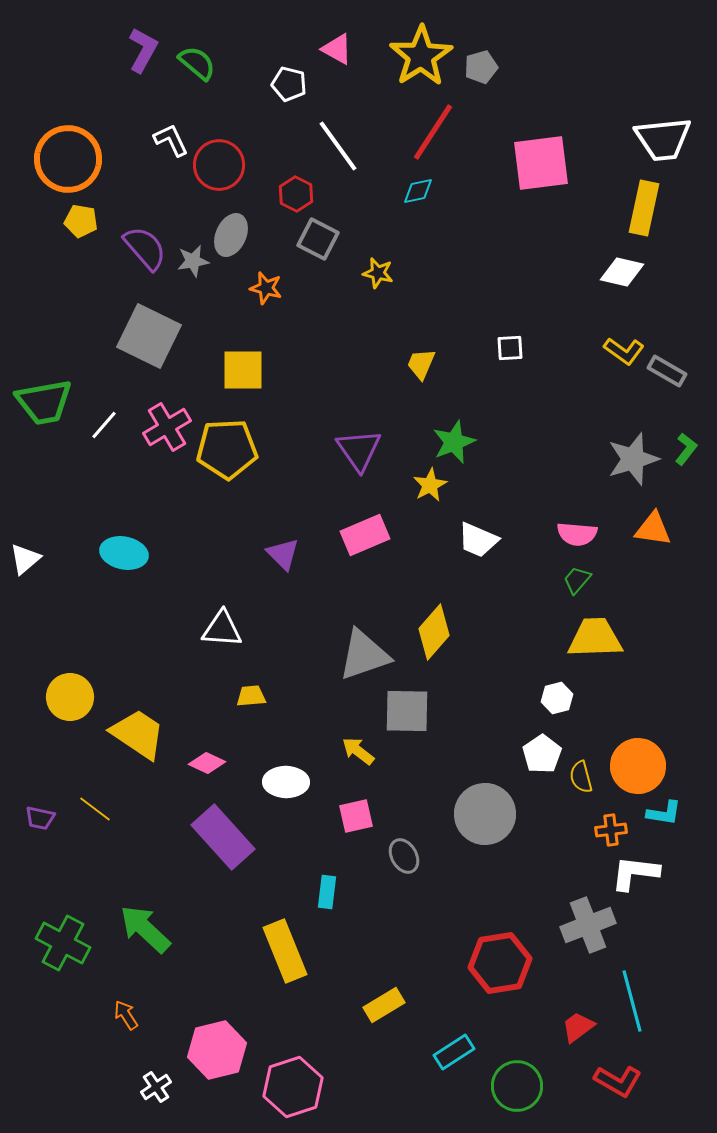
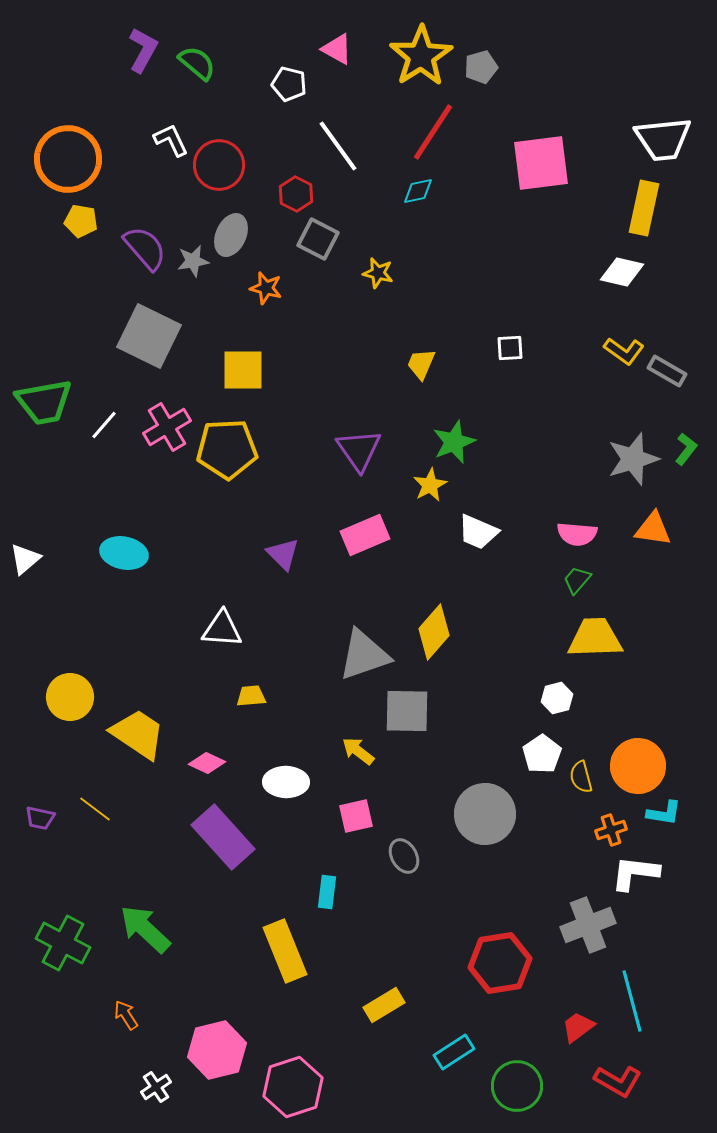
white trapezoid at (478, 540): moved 8 px up
orange cross at (611, 830): rotated 12 degrees counterclockwise
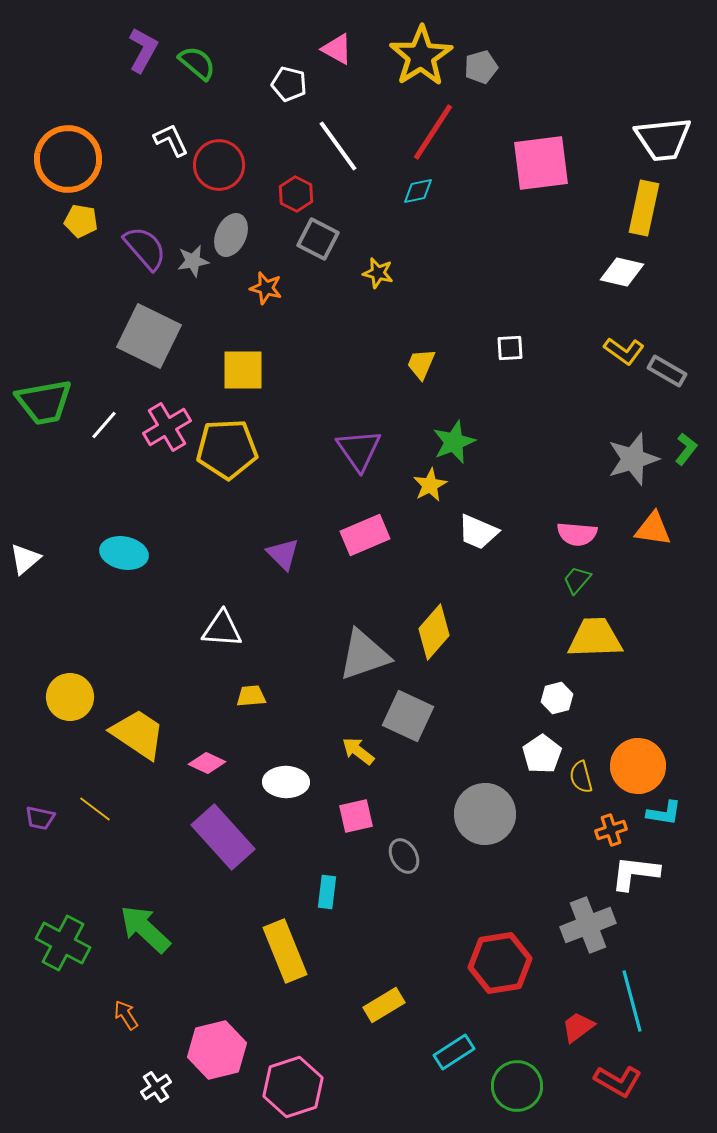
gray square at (407, 711): moved 1 px right, 5 px down; rotated 24 degrees clockwise
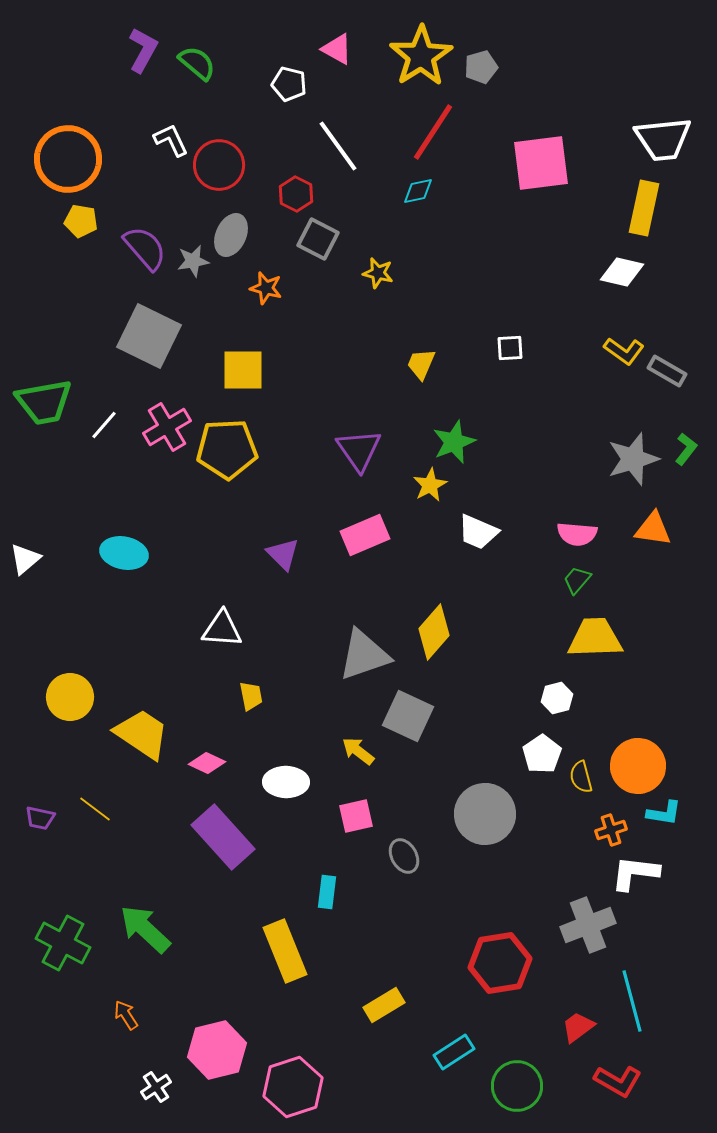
yellow trapezoid at (251, 696): rotated 84 degrees clockwise
yellow trapezoid at (138, 734): moved 4 px right
